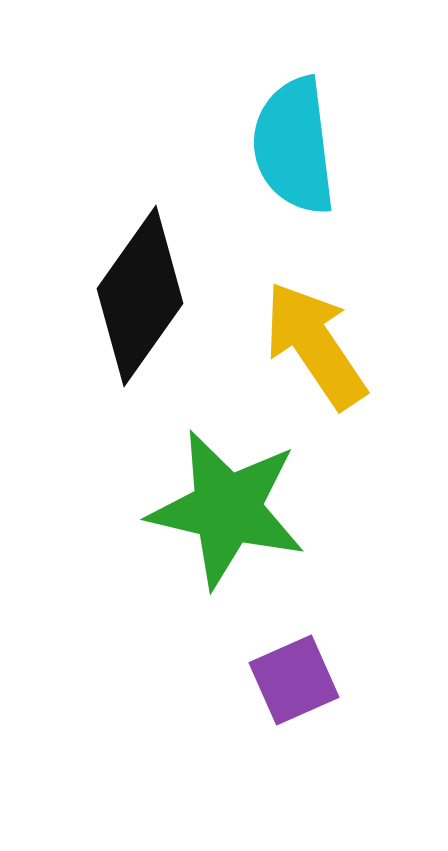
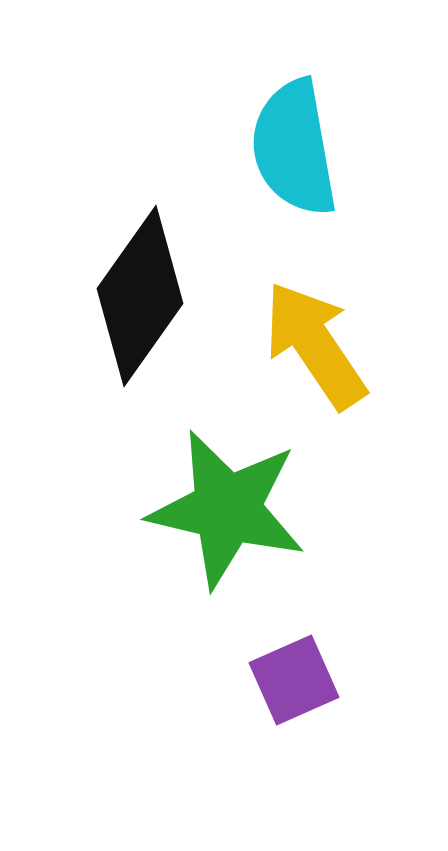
cyan semicircle: moved 2 px down; rotated 3 degrees counterclockwise
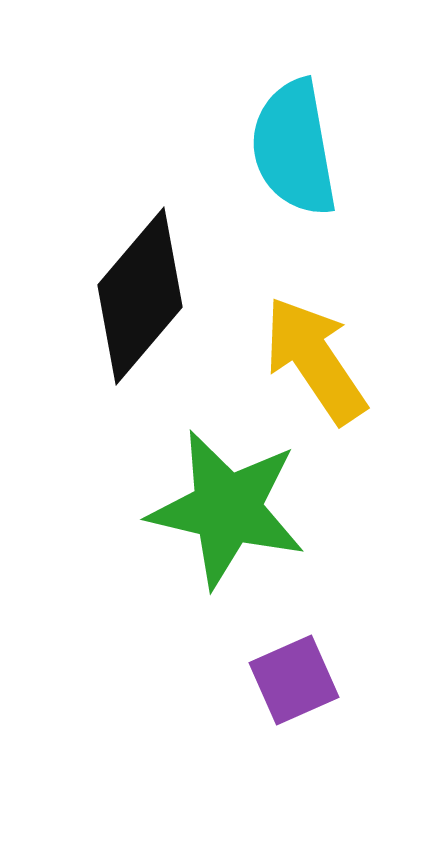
black diamond: rotated 5 degrees clockwise
yellow arrow: moved 15 px down
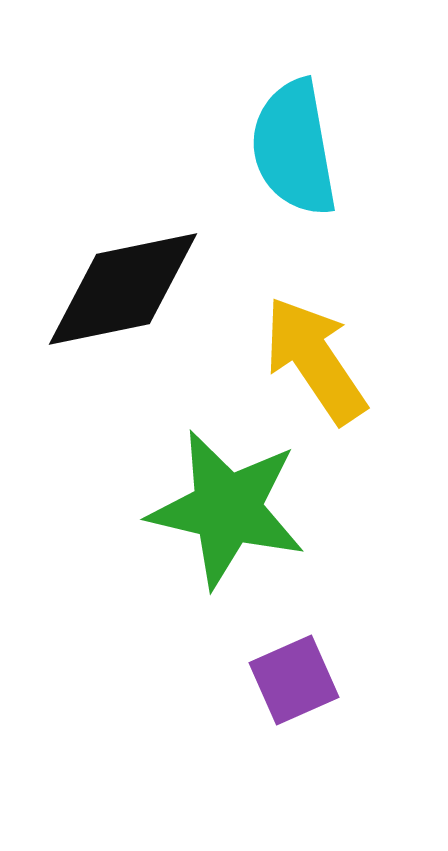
black diamond: moved 17 px left, 7 px up; rotated 38 degrees clockwise
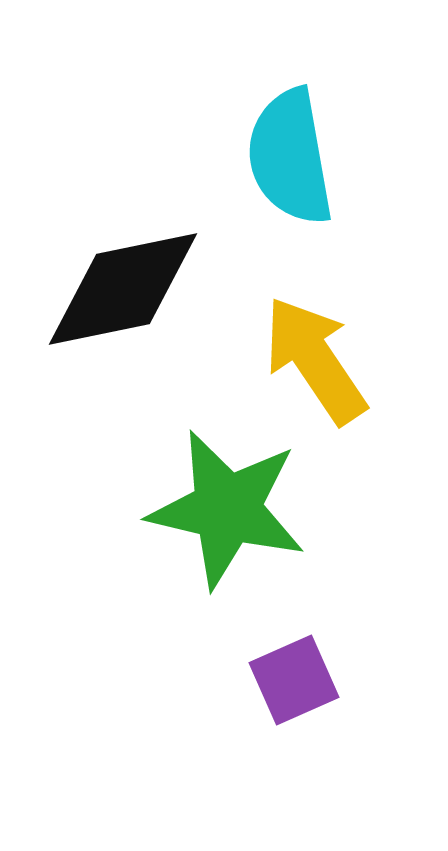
cyan semicircle: moved 4 px left, 9 px down
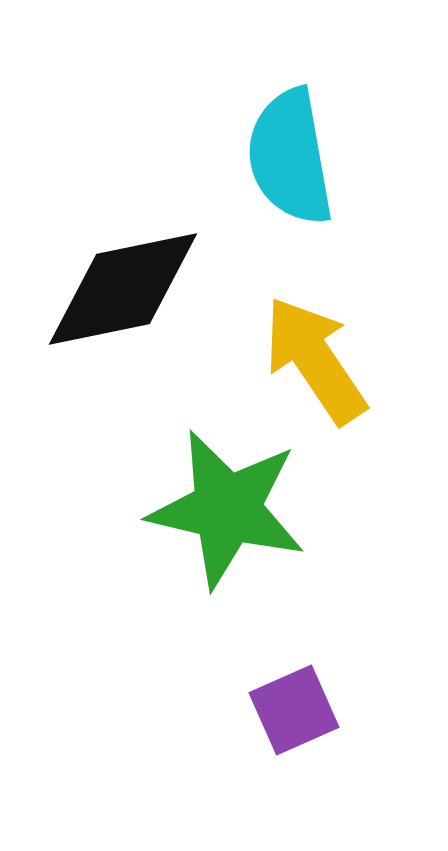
purple square: moved 30 px down
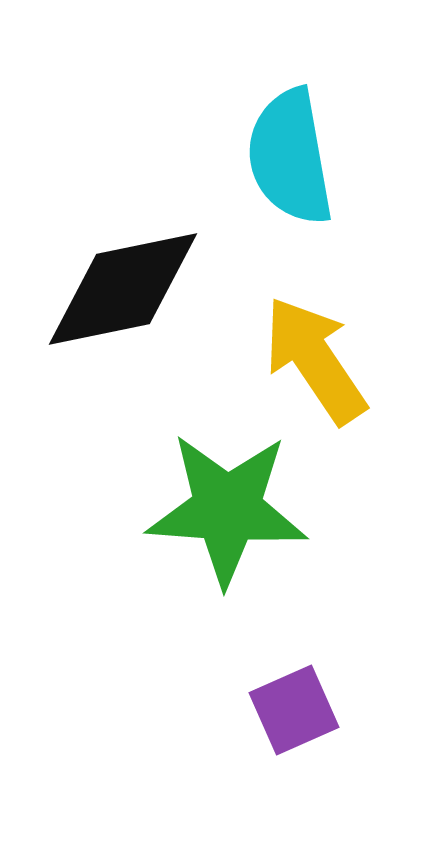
green star: rotated 9 degrees counterclockwise
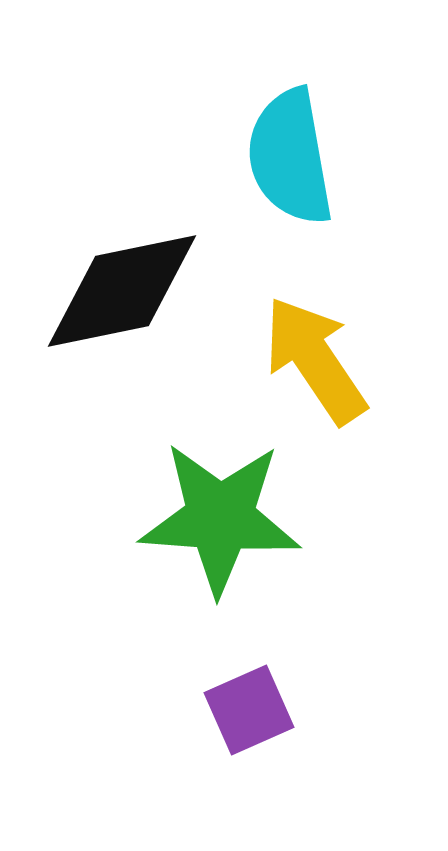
black diamond: moved 1 px left, 2 px down
green star: moved 7 px left, 9 px down
purple square: moved 45 px left
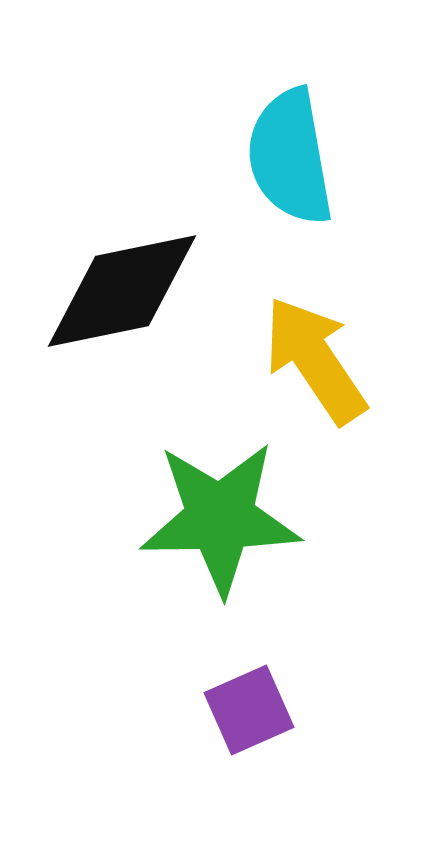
green star: rotated 5 degrees counterclockwise
